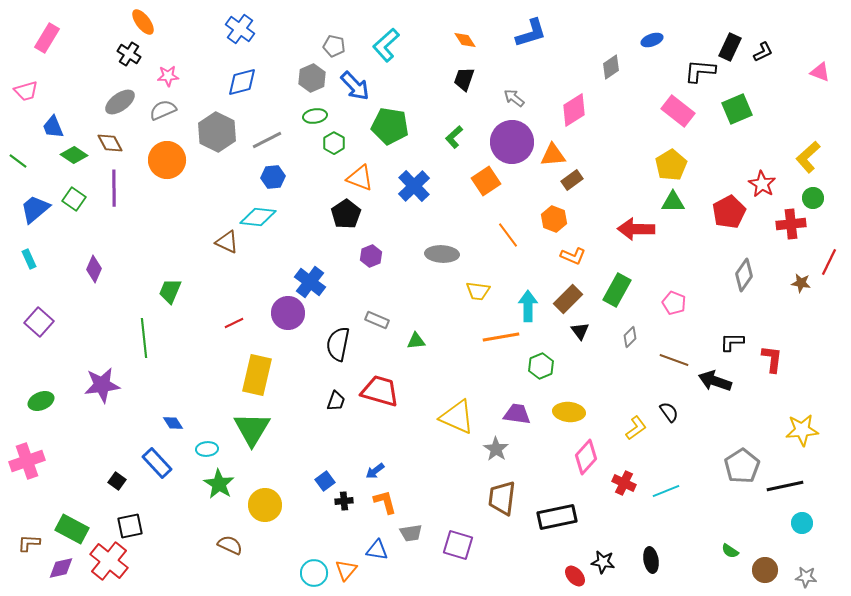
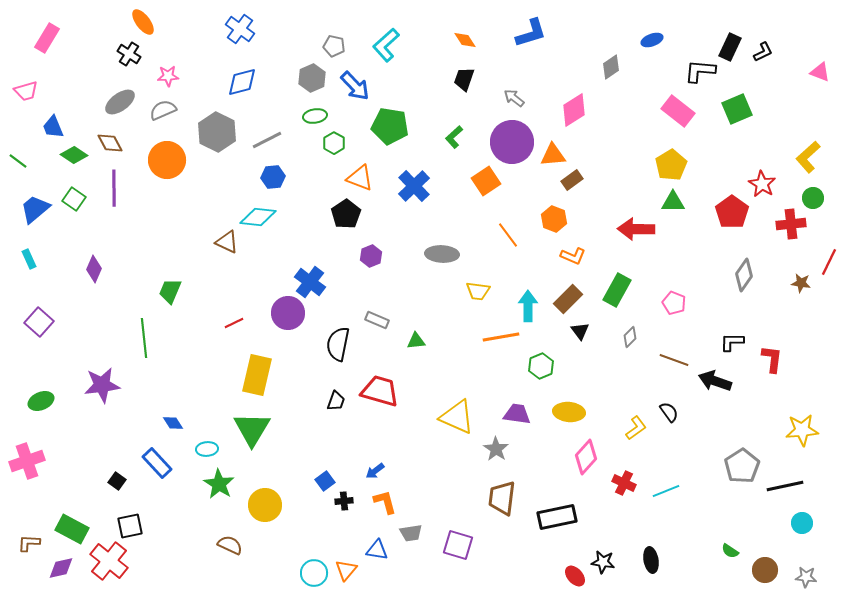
red pentagon at (729, 212): moved 3 px right; rotated 8 degrees counterclockwise
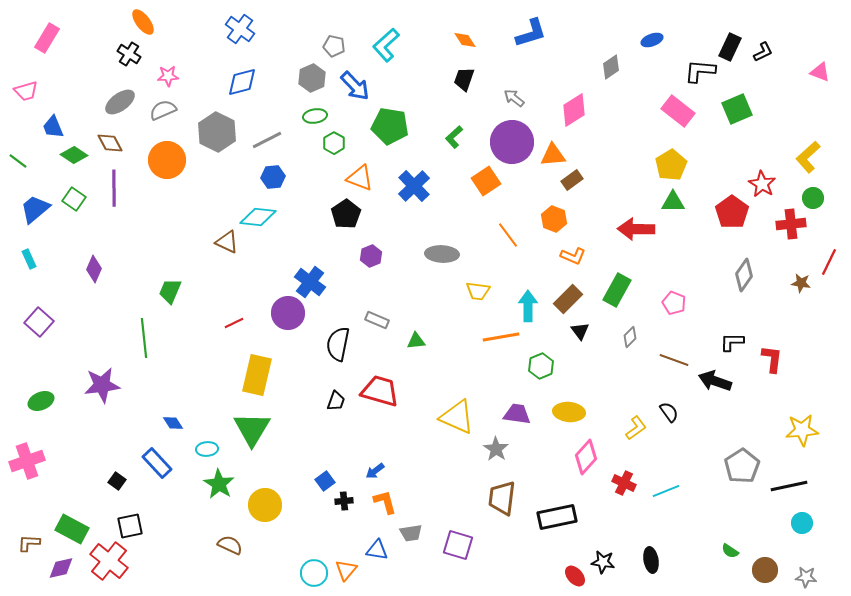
black line at (785, 486): moved 4 px right
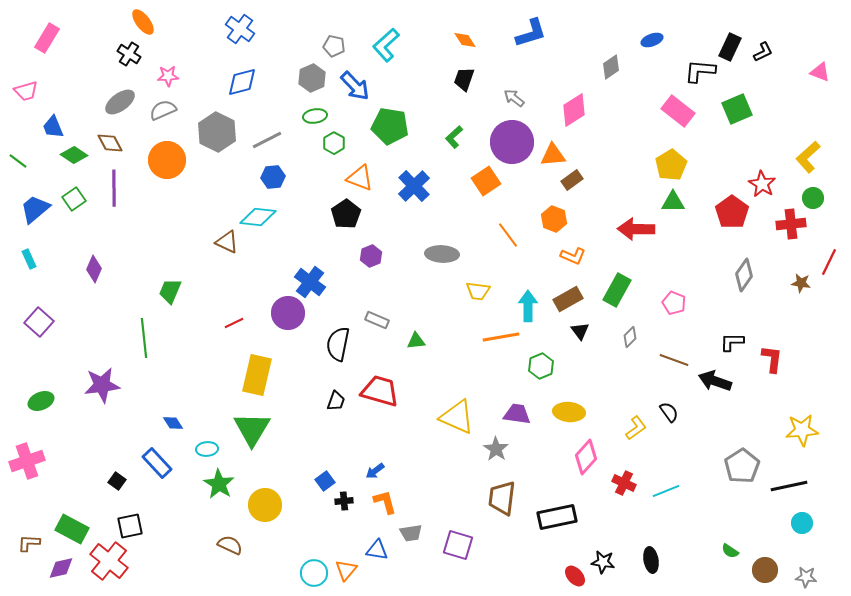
green square at (74, 199): rotated 20 degrees clockwise
brown rectangle at (568, 299): rotated 16 degrees clockwise
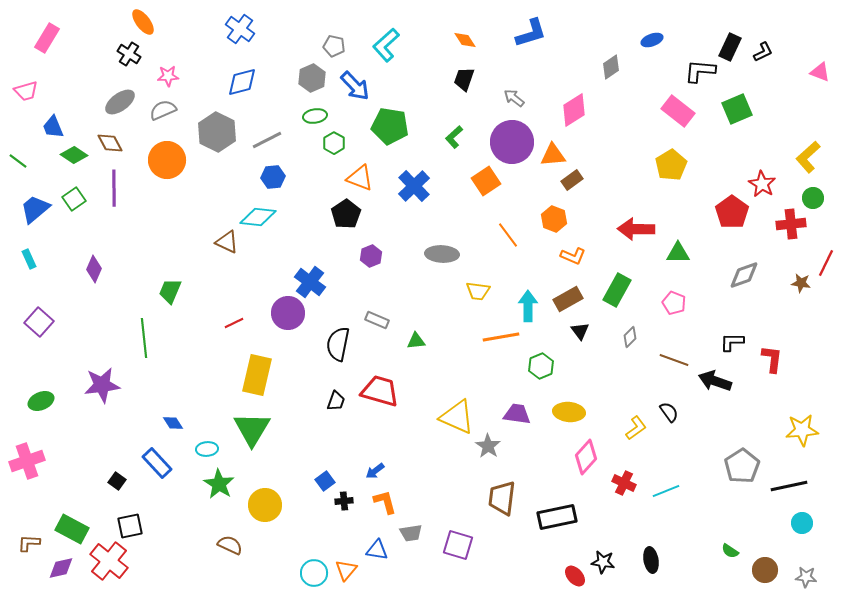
green triangle at (673, 202): moved 5 px right, 51 px down
red line at (829, 262): moved 3 px left, 1 px down
gray diamond at (744, 275): rotated 36 degrees clockwise
gray star at (496, 449): moved 8 px left, 3 px up
